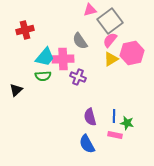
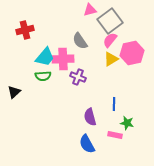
black triangle: moved 2 px left, 2 px down
blue line: moved 12 px up
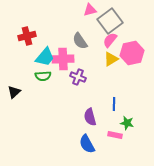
red cross: moved 2 px right, 6 px down
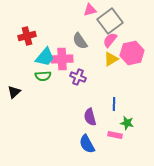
pink cross: moved 1 px left
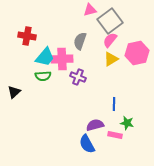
red cross: rotated 24 degrees clockwise
gray semicircle: rotated 54 degrees clockwise
pink hexagon: moved 5 px right
purple semicircle: moved 5 px right, 8 px down; rotated 90 degrees clockwise
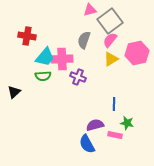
gray semicircle: moved 4 px right, 1 px up
